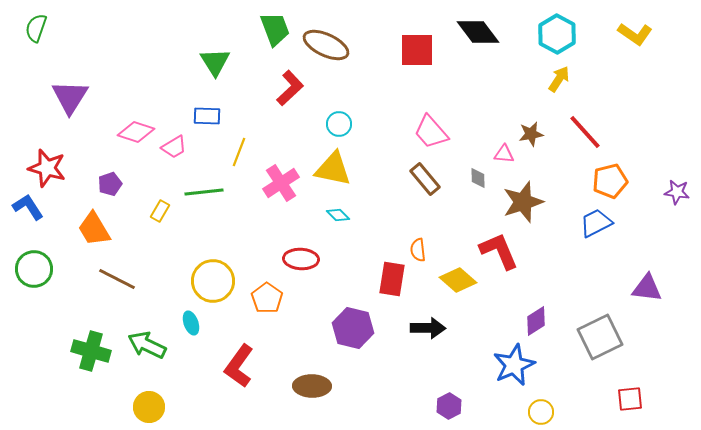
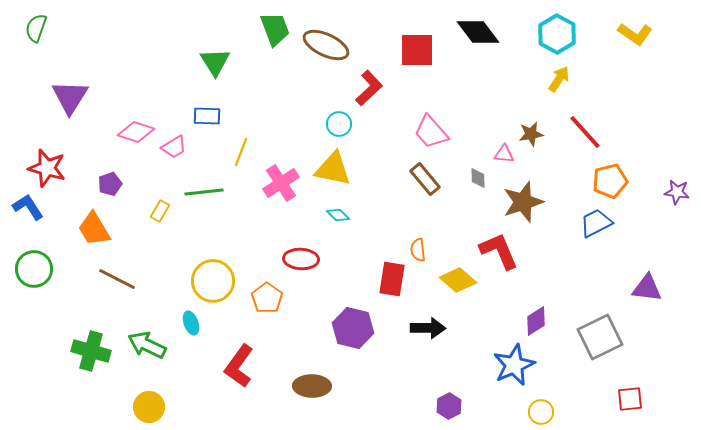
red L-shape at (290, 88): moved 79 px right
yellow line at (239, 152): moved 2 px right
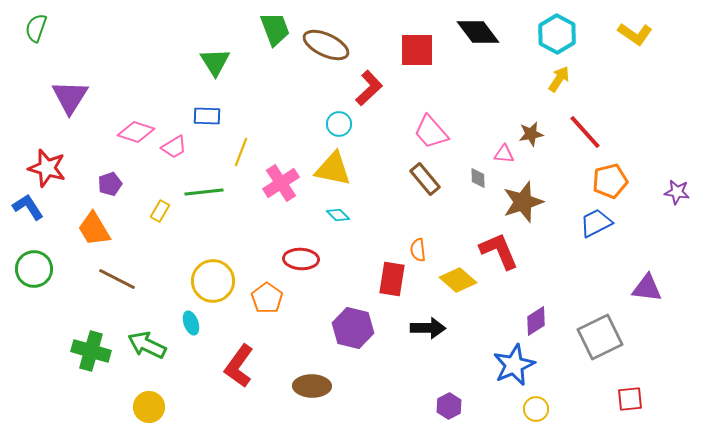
yellow circle at (541, 412): moved 5 px left, 3 px up
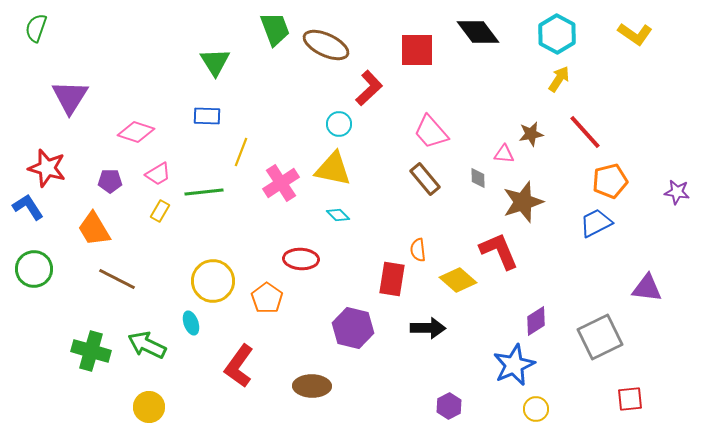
pink trapezoid at (174, 147): moved 16 px left, 27 px down
purple pentagon at (110, 184): moved 3 px up; rotated 20 degrees clockwise
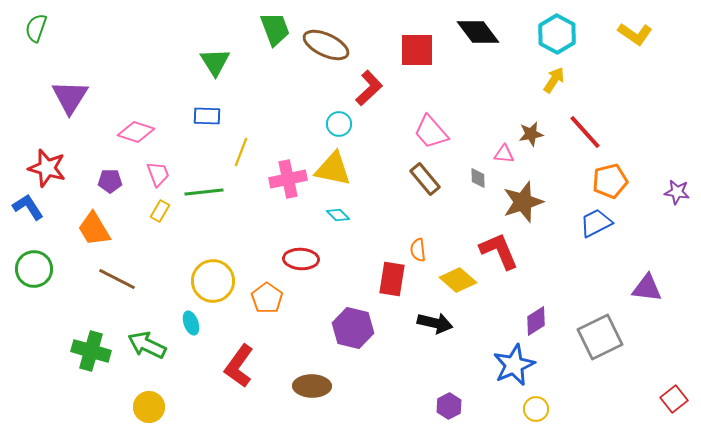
yellow arrow at (559, 79): moved 5 px left, 1 px down
pink trapezoid at (158, 174): rotated 80 degrees counterclockwise
pink cross at (281, 183): moved 7 px right, 4 px up; rotated 21 degrees clockwise
black arrow at (428, 328): moved 7 px right, 5 px up; rotated 12 degrees clockwise
red square at (630, 399): moved 44 px right; rotated 32 degrees counterclockwise
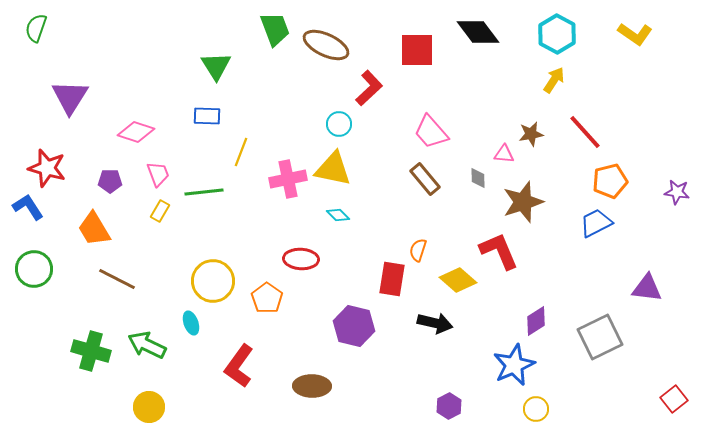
green triangle at (215, 62): moved 1 px right, 4 px down
orange semicircle at (418, 250): rotated 25 degrees clockwise
purple hexagon at (353, 328): moved 1 px right, 2 px up
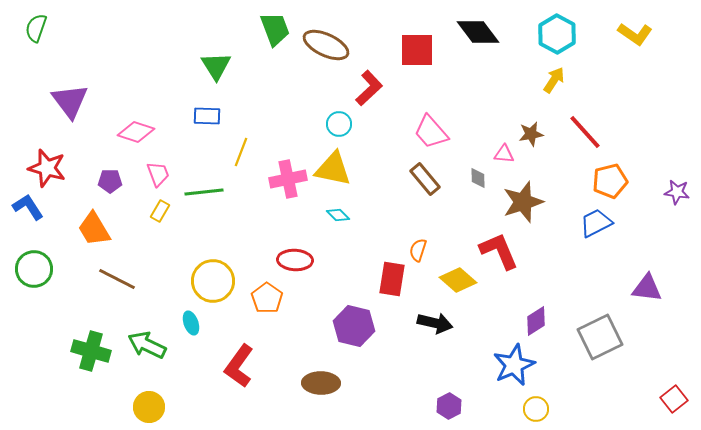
purple triangle at (70, 97): moved 4 px down; rotated 9 degrees counterclockwise
red ellipse at (301, 259): moved 6 px left, 1 px down
brown ellipse at (312, 386): moved 9 px right, 3 px up
